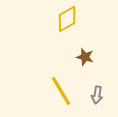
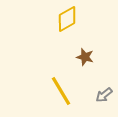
gray arrow: moved 7 px right; rotated 42 degrees clockwise
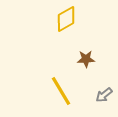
yellow diamond: moved 1 px left
brown star: moved 1 px right, 2 px down; rotated 18 degrees counterclockwise
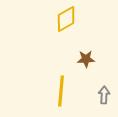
yellow line: rotated 36 degrees clockwise
gray arrow: rotated 132 degrees clockwise
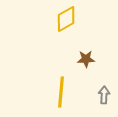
yellow line: moved 1 px down
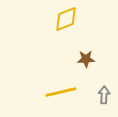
yellow diamond: rotated 8 degrees clockwise
yellow line: rotated 72 degrees clockwise
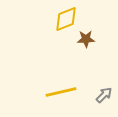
brown star: moved 20 px up
gray arrow: rotated 42 degrees clockwise
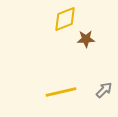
yellow diamond: moved 1 px left
gray arrow: moved 5 px up
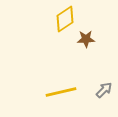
yellow diamond: rotated 12 degrees counterclockwise
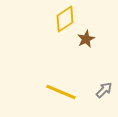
brown star: rotated 24 degrees counterclockwise
yellow line: rotated 36 degrees clockwise
